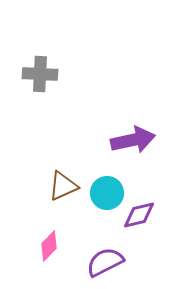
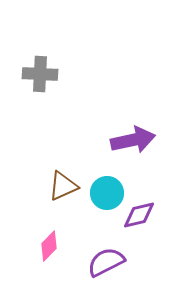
purple semicircle: moved 1 px right
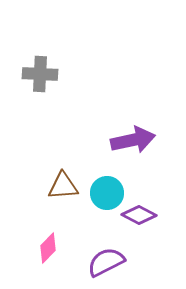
brown triangle: rotated 20 degrees clockwise
purple diamond: rotated 40 degrees clockwise
pink diamond: moved 1 px left, 2 px down
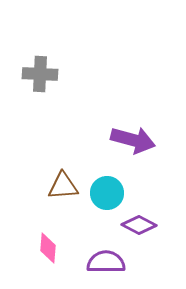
purple arrow: rotated 27 degrees clockwise
purple diamond: moved 10 px down
pink diamond: rotated 40 degrees counterclockwise
purple semicircle: rotated 27 degrees clockwise
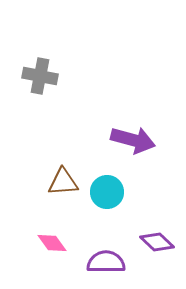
gray cross: moved 2 px down; rotated 8 degrees clockwise
brown triangle: moved 4 px up
cyan circle: moved 1 px up
purple diamond: moved 18 px right, 17 px down; rotated 16 degrees clockwise
pink diamond: moved 4 px right, 5 px up; rotated 40 degrees counterclockwise
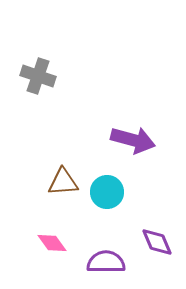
gray cross: moved 2 px left; rotated 8 degrees clockwise
purple diamond: rotated 24 degrees clockwise
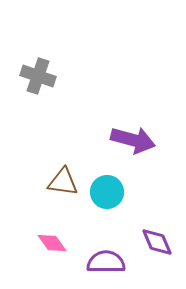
brown triangle: rotated 12 degrees clockwise
